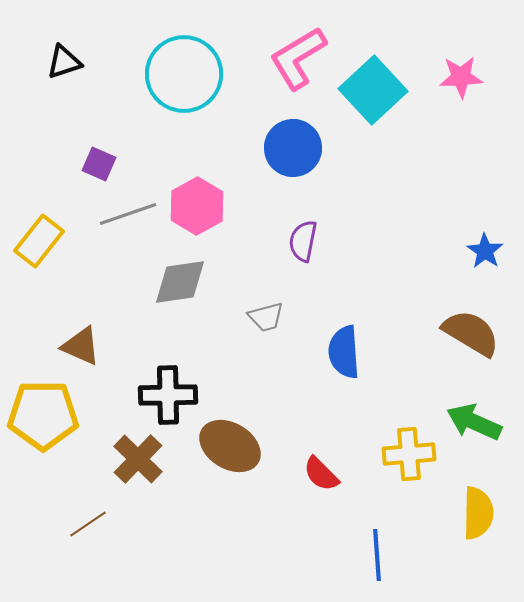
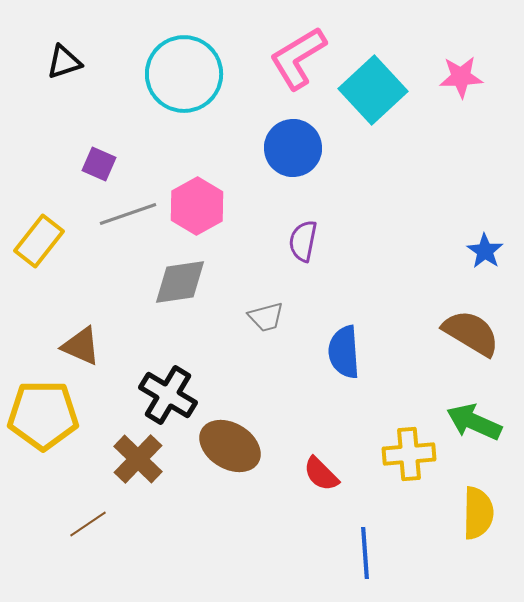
black cross: rotated 32 degrees clockwise
blue line: moved 12 px left, 2 px up
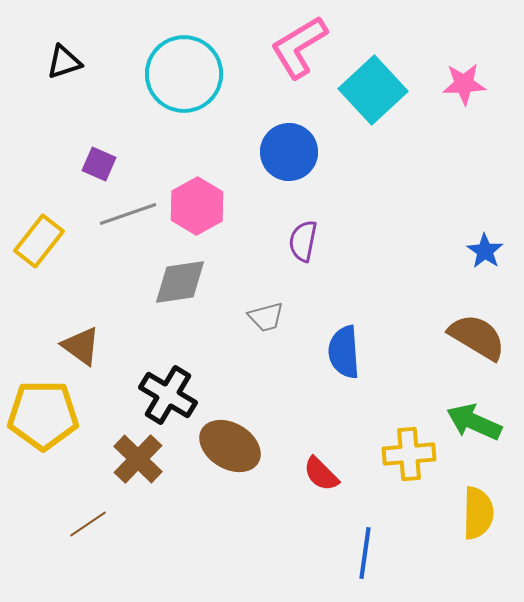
pink L-shape: moved 1 px right, 11 px up
pink star: moved 3 px right, 7 px down
blue circle: moved 4 px left, 4 px down
brown semicircle: moved 6 px right, 4 px down
brown triangle: rotated 12 degrees clockwise
blue line: rotated 12 degrees clockwise
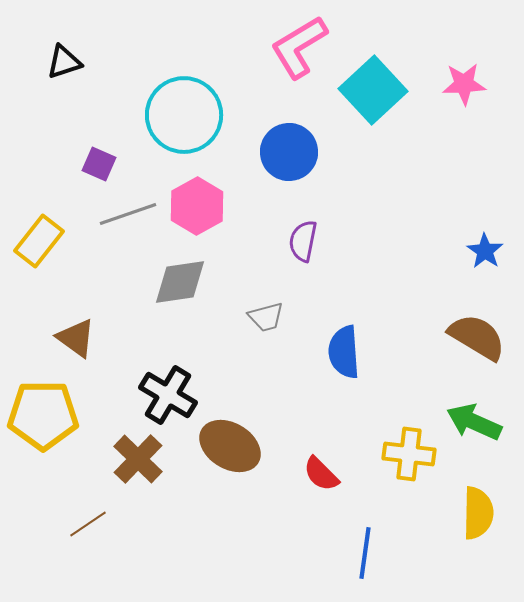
cyan circle: moved 41 px down
brown triangle: moved 5 px left, 8 px up
yellow cross: rotated 12 degrees clockwise
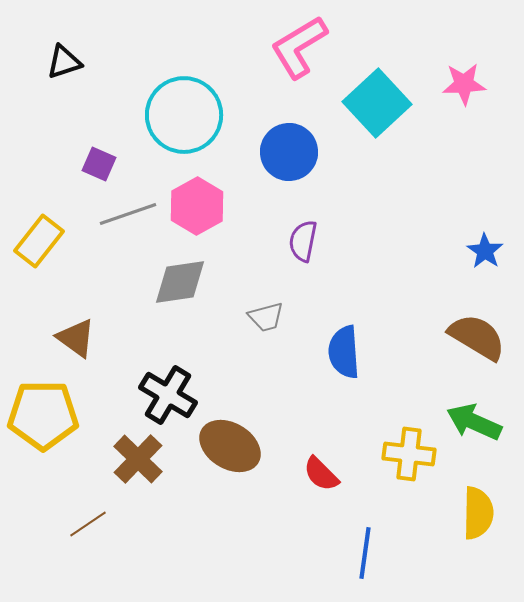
cyan square: moved 4 px right, 13 px down
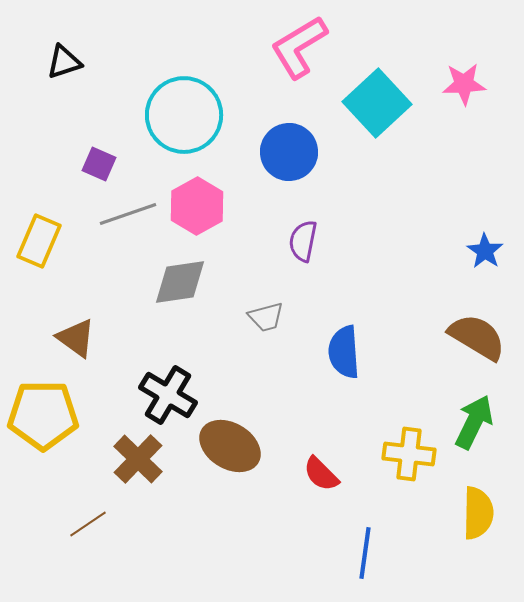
yellow rectangle: rotated 15 degrees counterclockwise
green arrow: rotated 92 degrees clockwise
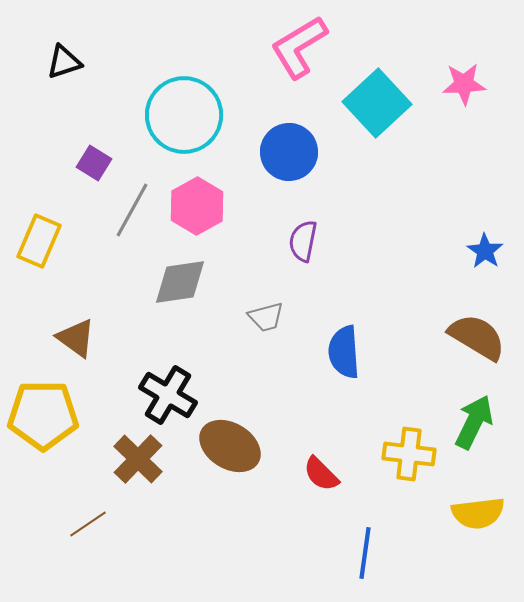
purple square: moved 5 px left, 1 px up; rotated 8 degrees clockwise
gray line: moved 4 px right, 4 px up; rotated 42 degrees counterclockwise
yellow semicircle: rotated 82 degrees clockwise
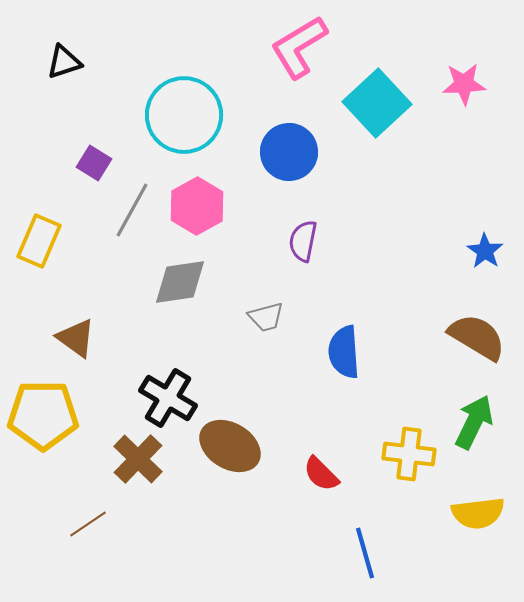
black cross: moved 3 px down
blue line: rotated 24 degrees counterclockwise
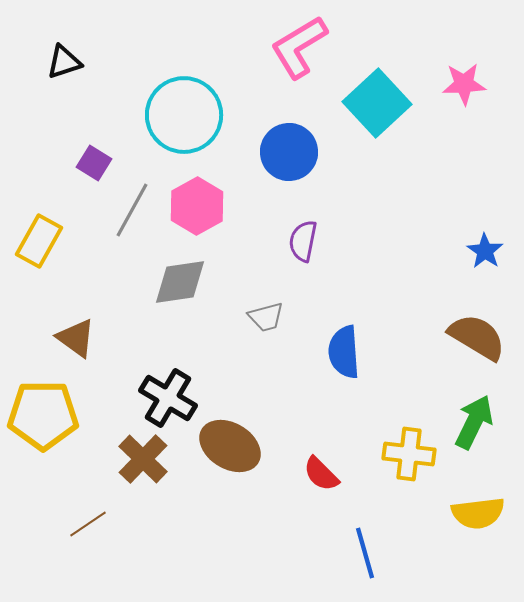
yellow rectangle: rotated 6 degrees clockwise
brown cross: moved 5 px right
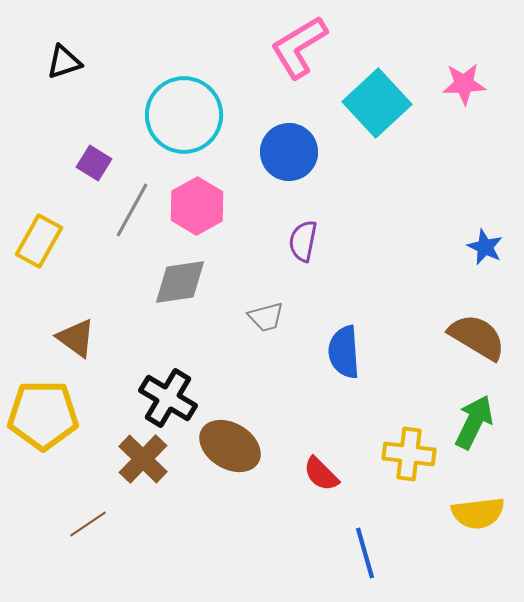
blue star: moved 4 px up; rotated 9 degrees counterclockwise
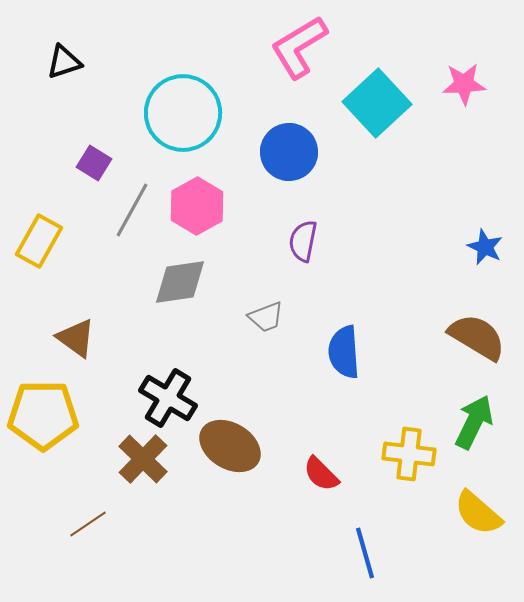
cyan circle: moved 1 px left, 2 px up
gray trapezoid: rotated 6 degrees counterclockwise
yellow semicircle: rotated 48 degrees clockwise
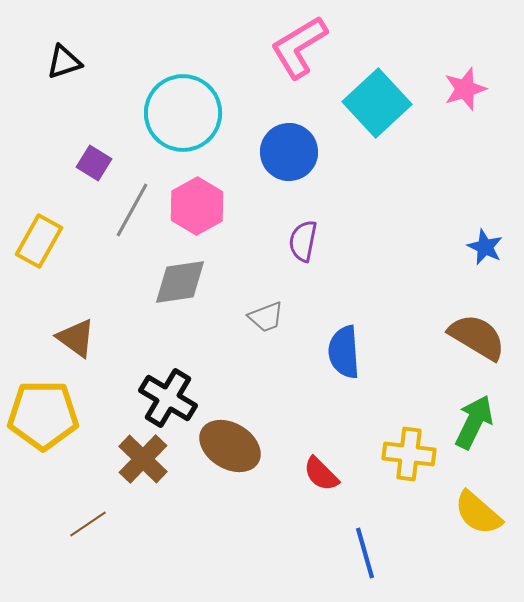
pink star: moved 1 px right, 5 px down; rotated 15 degrees counterclockwise
